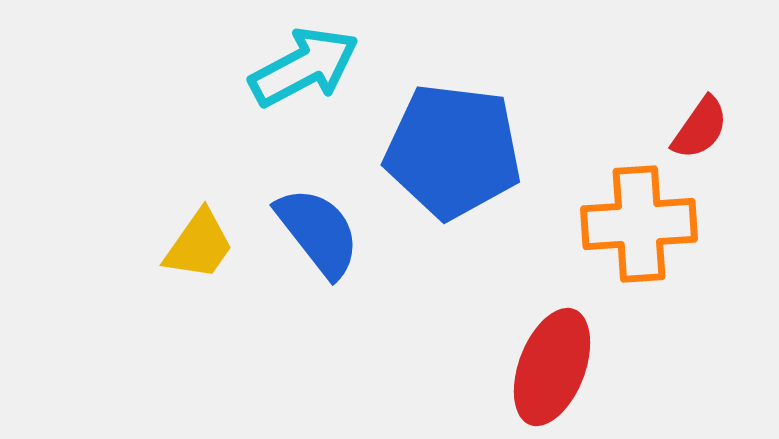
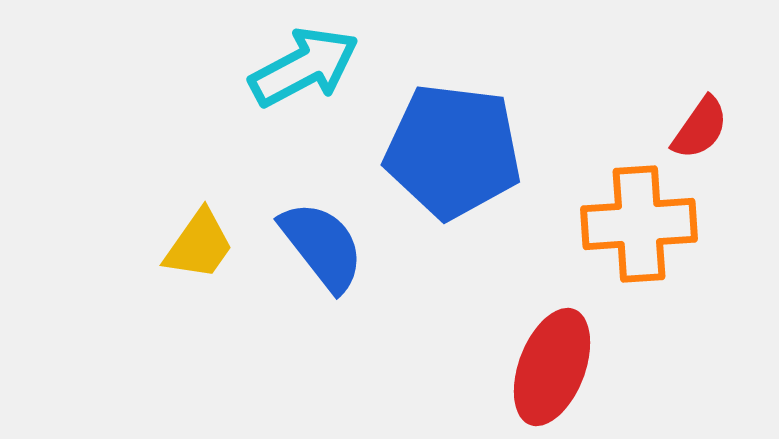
blue semicircle: moved 4 px right, 14 px down
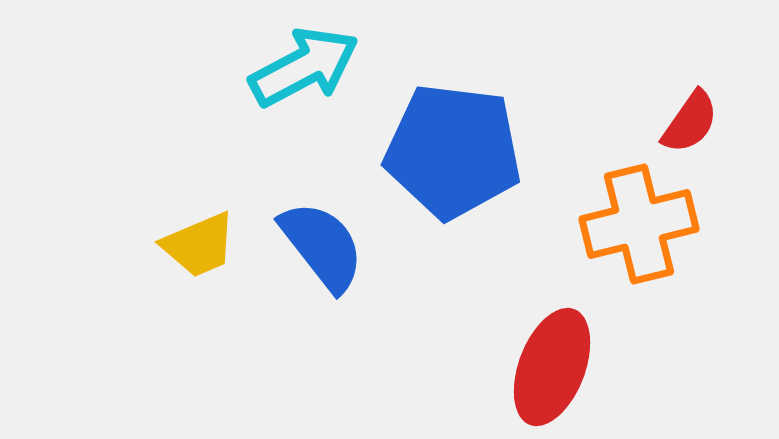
red semicircle: moved 10 px left, 6 px up
orange cross: rotated 10 degrees counterclockwise
yellow trapezoid: rotated 32 degrees clockwise
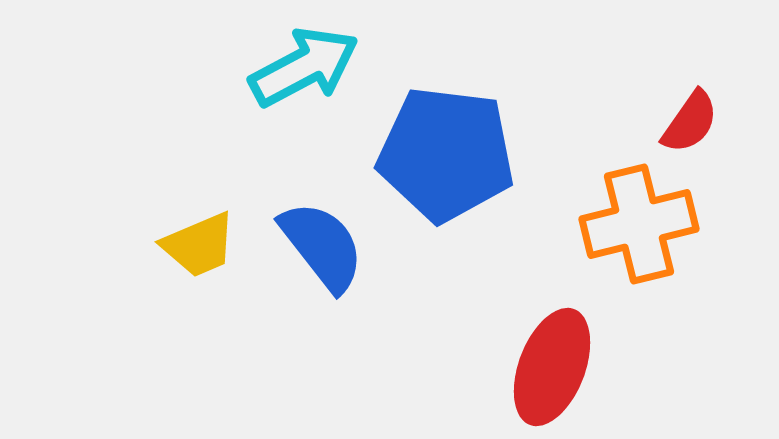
blue pentagon: moved 7 px left, 3 px down
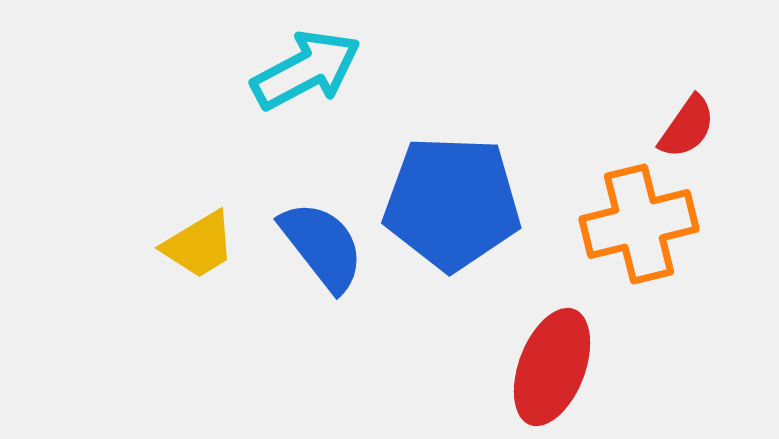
cyan arrow: moved 2 px right, 3 px down
red semicircle: moved 3 px left, 5 px down
blue pentagon: moved 6 px right, 49 px down; rotated 5 degrees counterclockwise
yellow trapezoid: rotated 8 degrees counterclockwise
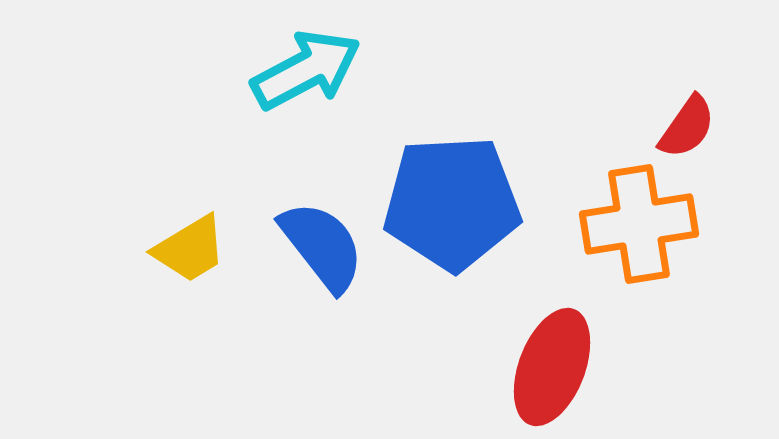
blue pentagon: rotated 5 degrees counterclockwise
orange cross: rotated 5 degrees clockwise
yellow trapezoid: moved 9 px left, 4 px down
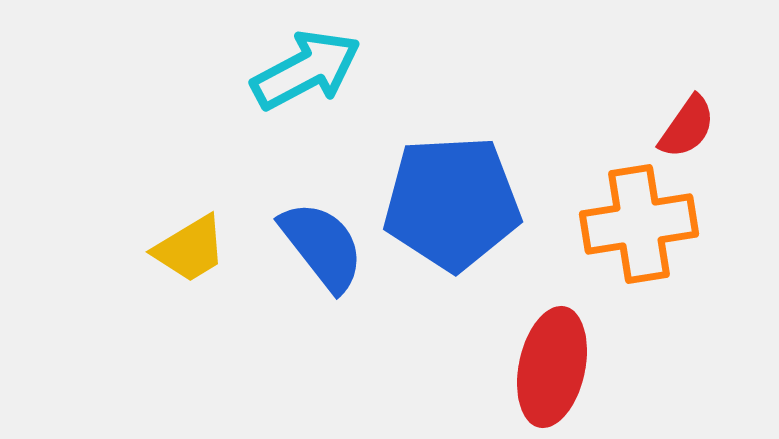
red ellipse: rotated 9 degrees counterclockwise
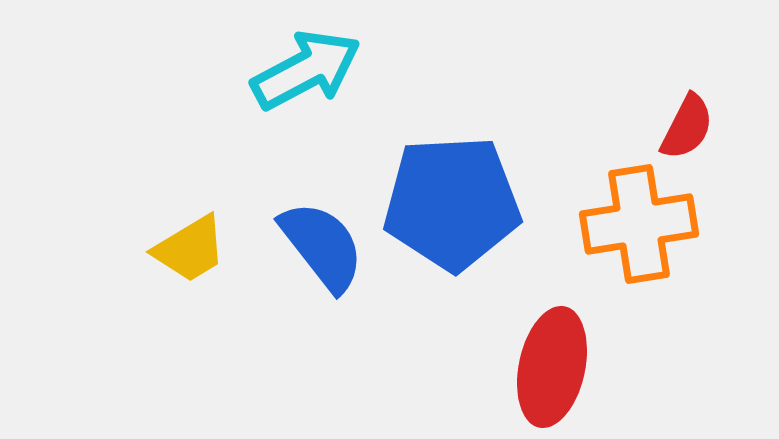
red semicircle: rotated 8 degrees counterclockwise
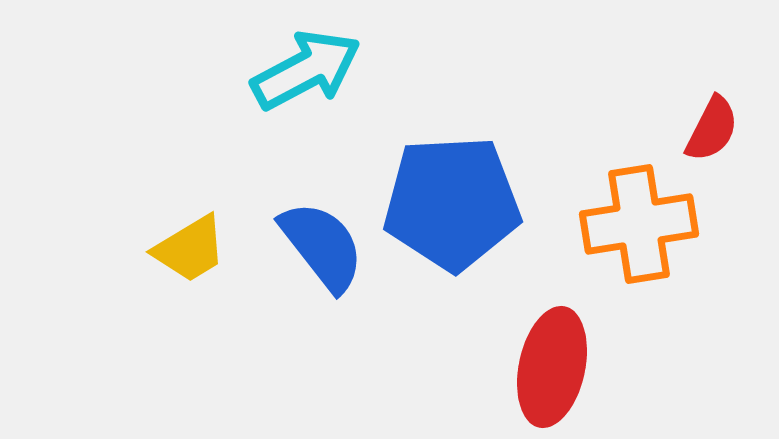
red semicircle: moved 25 px right, 2 px down
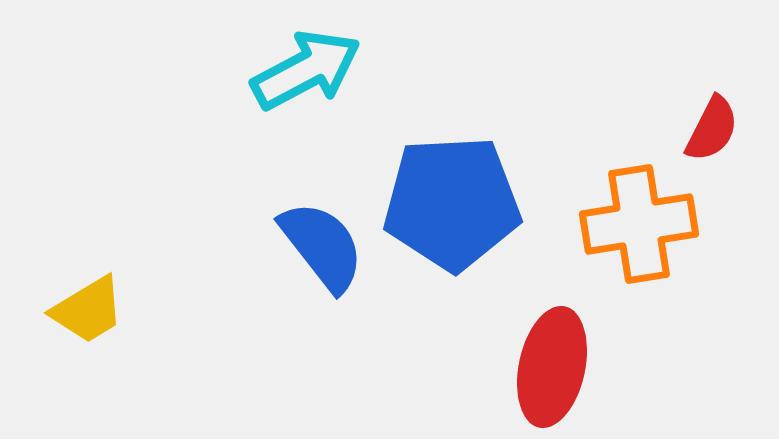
yellow trapezoid: moved 102 px left, 61 px down
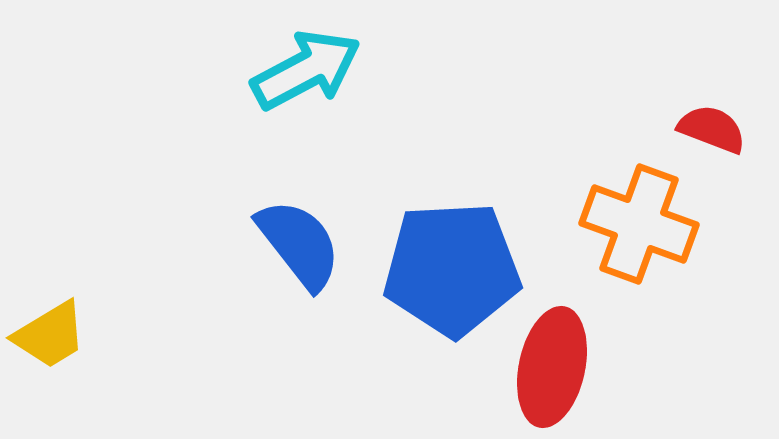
red semicircle: rotated 96 degrees counterclockwise
blue pentagon: moved 66 px down
orange cross: rotated 29 degrees clockwise
blue semicircle: moved 23 px left, 2 px up
yellow trapezoid: moved 38 px left, 25 px down
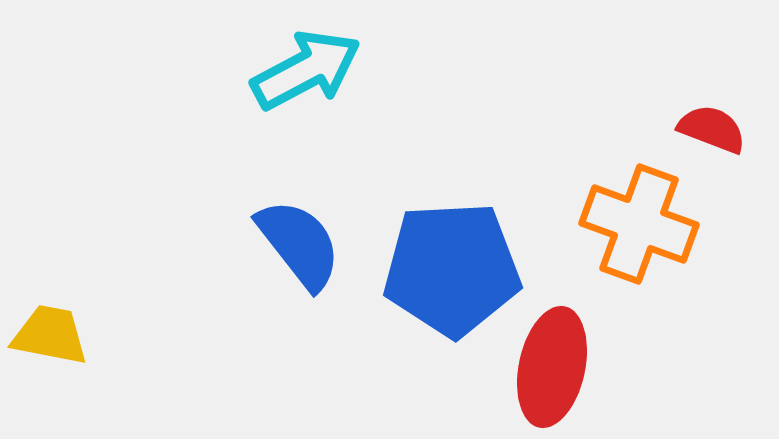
yellow trapezoid: rotated 138 degrees counterclockwise
